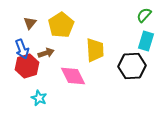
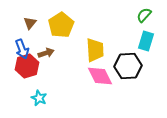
black hexagon: moved 4 px left
pink diamond: moved 27 px right
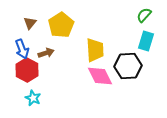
red hexagon: moved 4 px down; rotated 15 degrees counterclockwise
cyan star: moved 6 px left
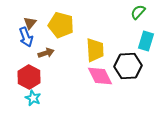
green semicircle: moved 6 px left, 3 px up
yellow pentagon: rotated 25 degrees counterclockwise
blue arrow: moved 4 px right, 12 px up
red hexagon: moved 2 px right, 7 px down
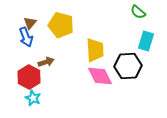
green semicircle: rotated 91 degrees counterclockwise
brown arrow: moved 9 px down
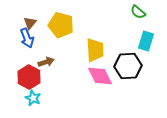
blue arrow: moved 1 px right, 1 px down
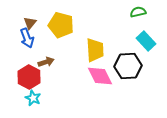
green semicircle: rotated 126 degrees clockwise
cyan rectangle: rotated 60 degrees counterclockwise
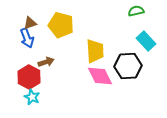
green semicircle: moved 2 px left, 1 px up
brown triangle: rotated 32 degrees clockwise
yellow trapezoid: moved 1 px down
cyan star: moved 1 px left, 1 px up
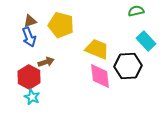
brown triangle: moved 2 px up
blue arrow: moved 2 px right, 1 px up
yellow trapezoid: moved 2 px right, 2 px up; rotated 65 degrees counterclockwise
pink diamond: rotated 20 degrees clockwise
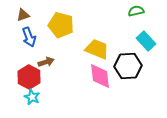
brown triangle: moved 7 px left, 6 px up
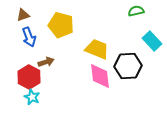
cyan rectangle: moved 6 px right
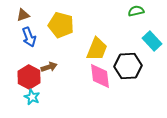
yellow trapezoid: rotated 90 degrees clockwise
brown arrow: moved 3 px right, 5 px down
